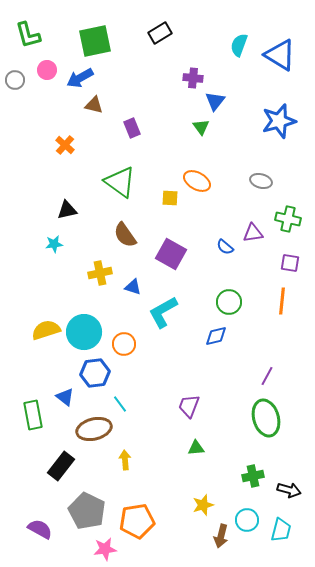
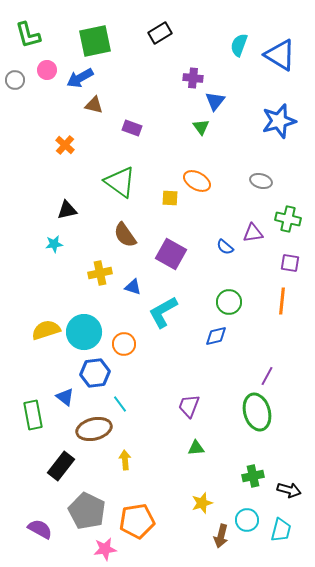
purple rectangle at (132, 128): rotated 48 degrees counterclockwise
green ellipse at (266, 418): moved 9 px left, 6 px up
yellow star at (203, 505): moved 1 px left, 2 px up
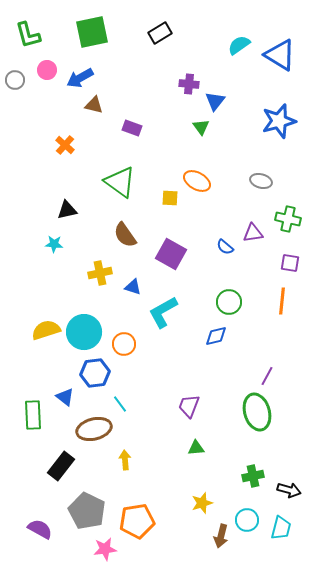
green square at (95, 41): moved 3 px left, 9 px up
cyan semicircle at (239, 45): rotated 35 degrees clockwise
purple cross at (193, 78): moved 4 px left, 6 px down
cyan star at (54, 244): rotated 12 degrees clockwise
green rectangle at (33, 415): rotated 8 degrees clockwise
cyan trapezoid at (281, 530): moved 2 px up
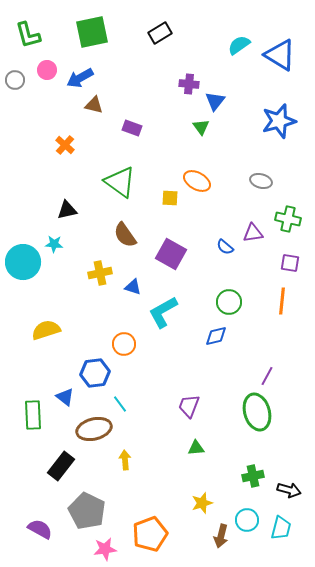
cyan circle at (84, 332): moved 61 px left, 70 px up
orange pentagon at (137, 521): moved 13 px right, 13 px down; rotated 12 degrees counterclockwise
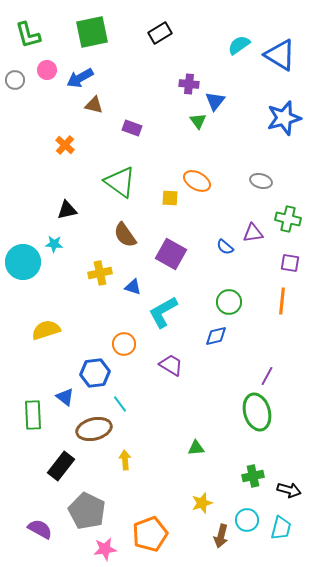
blue star at (279, 121): moved 5 px right, 3 px up
green triangle at (201, 127): moved 3 px left, 6 px up
purple trapezoid at (189, 406): moved 18 px left, 41 px up; rotated 100 degrees clockwise
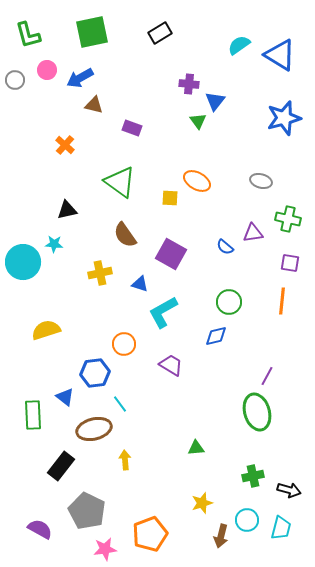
blue triangle at (133, 287): moved 7 px right, 3 px up
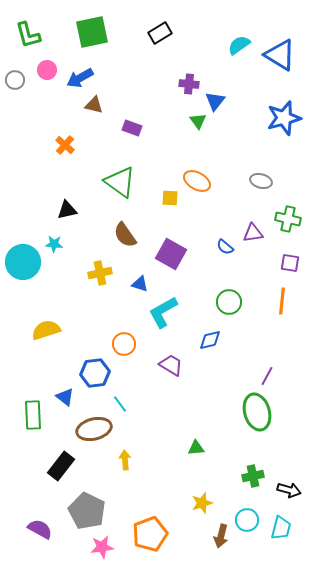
blue diamond at (216, 336): moved 6 px left, 4 px down
pink star at (105, 549): moved 3 px left, 2 px up
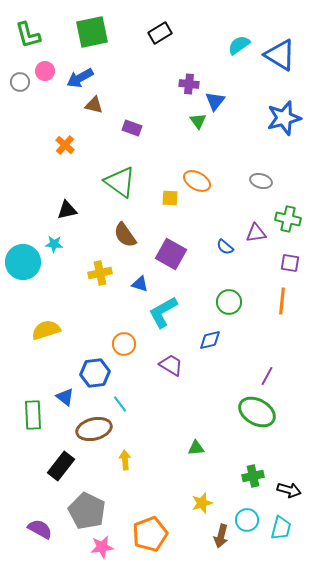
pink circle at (47, 70): moved 2 px left, 1 px down
gray circle at (15, 80): moved 5 px right, 2 px down
purple triangle at (253, 233): moved 3 px right
green ellipse at (257, 412): rotated 45 degrees counterclockwise
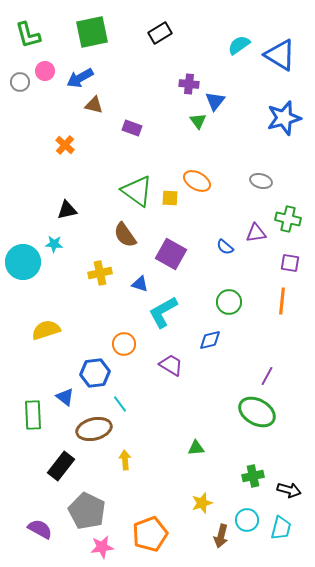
green triangle at (120, 182): moved 17 px right, 9 px down
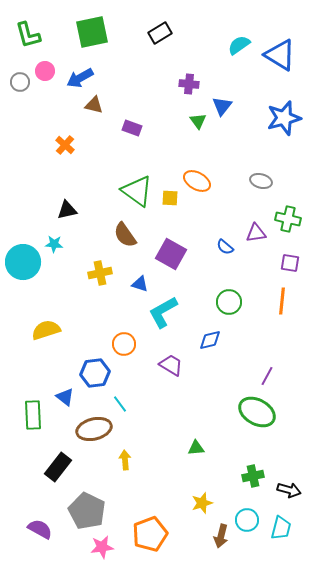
blue triangle at (215, 101): moved 7 px right, 5 px down
black rectangle at (61, 466): moved 3 px left, 1 px down
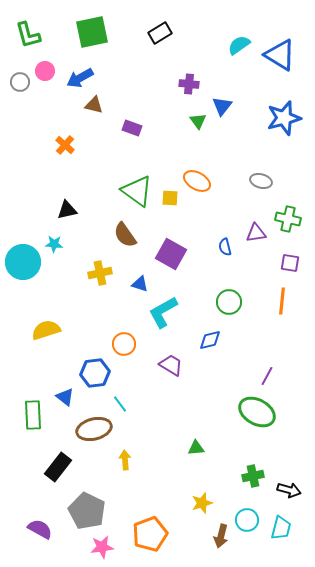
blue semicircle at (225, 247): rotated 36 degrees clockwise
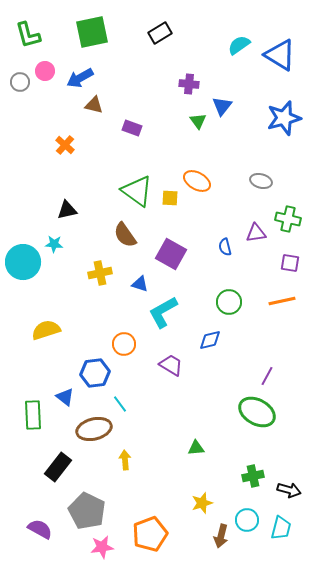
orange line at (282, 301): rotated 72 degrees clockwise
